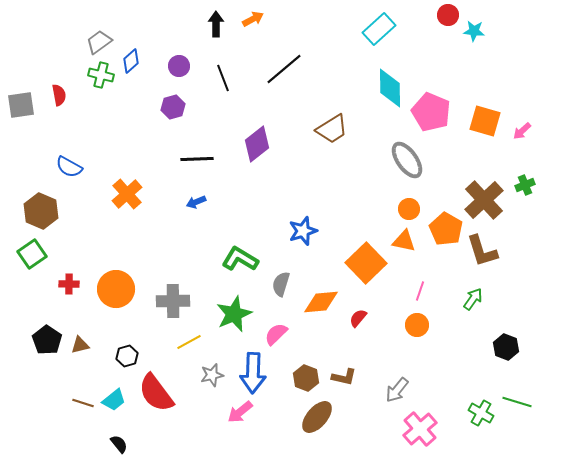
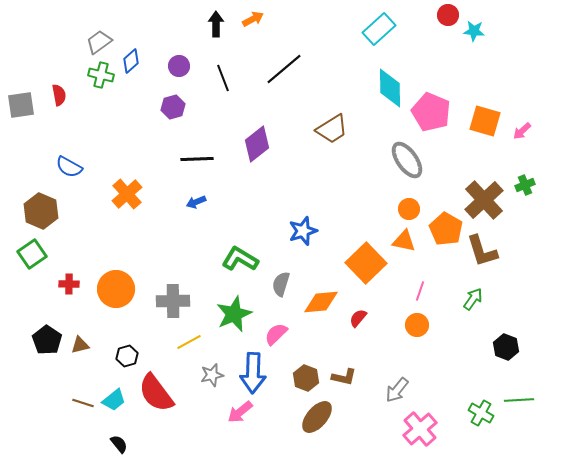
green line at (517, 402): moved 2 px right, 2 px up; rotated 20 degrees counterclockwise
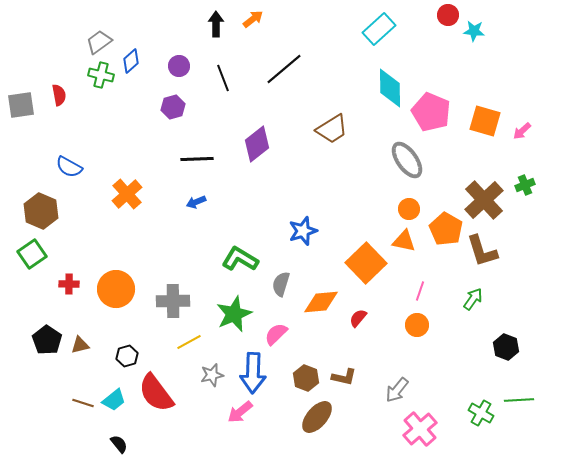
orange arrow at (253, 19): rotated 10 degrees counterclockwise
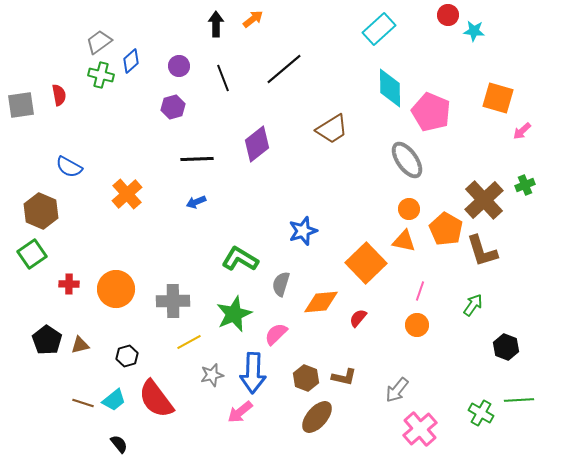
orange square at (485, 121): moved 13 px right, 23 px up
green arrow at (473, 299): moved 6 px down
red semicircle at (156, 393): moved 6 px down
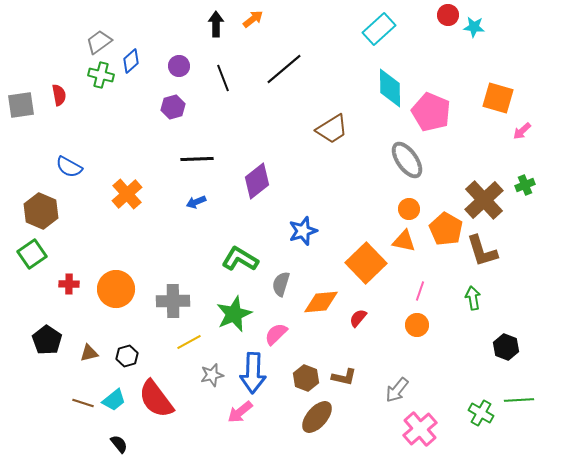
cyan star at (474, 31): moved 4 px up
purple diamond at (257, 144): moved 37 px down
green arrow at (473, 305): moved 7 px up; rotated 45 degrees counterclockwise
brown triangle at (80, 345): moved 9 px right, 8 px down
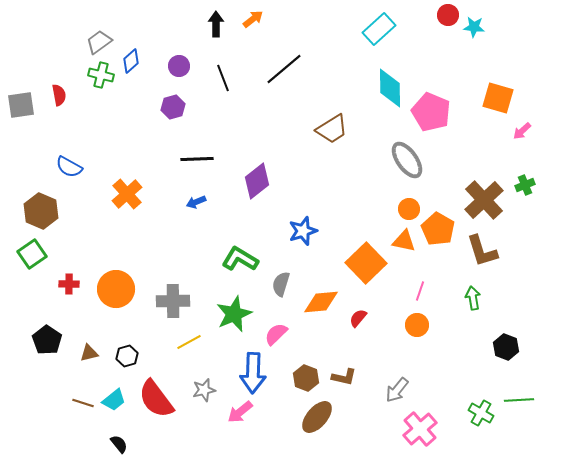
orange pentagon at (446, 229): moved 8 px left
gray star at (212, 375): moved 8 px left, 15 px down
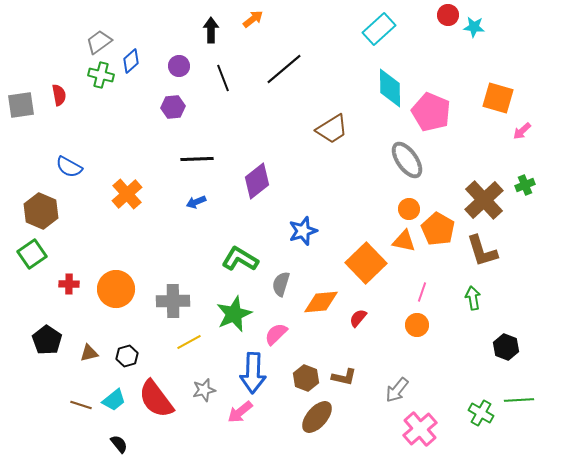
black arrow at (216, 24): moved 5 px left, 6 px down
purple hexagon at (173, 107): rotated 10 degrees clockwise
pink line at (420, 291): moved 2 px right, 1 px down
brown line at (83, 403): moved 2 px left, 2 px down
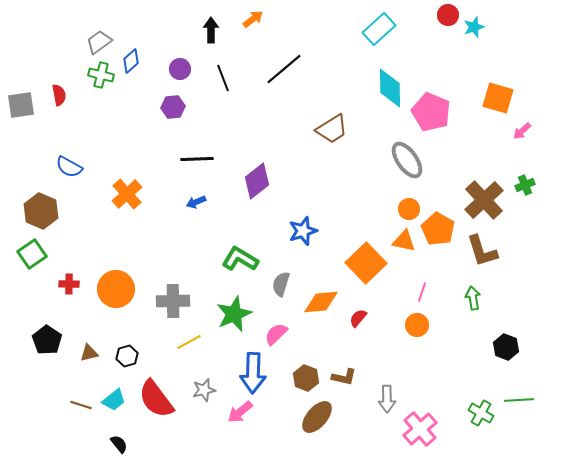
cyan star at (474, 27): rotated 25 degrees counterclockwise
purple circle at (179, 66): moved 1 px right, 3 px down
gray arrow at (397, 390): moved 10 px left, 9 px down; rotated 40 degrees counterclockwise
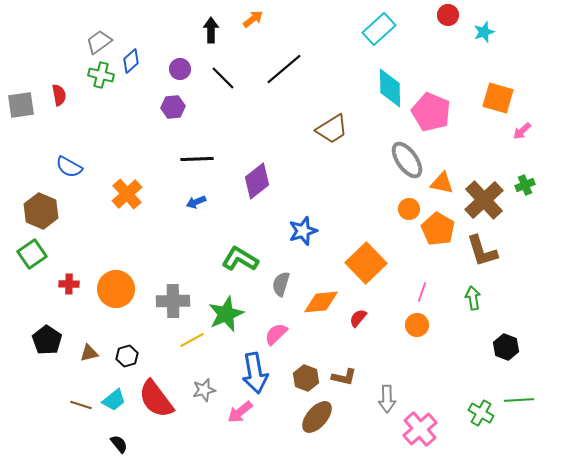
cyan star at (474, 27): moved 10 px right, 5 px down
black line at (223, 78): rotated 24 degrees counterclockwise
orange triangle at (404, 241): moved 38 px right, 58 px up
green star at (234, 314): moved 8 px left
yellow line at (189, 342): moved 3 px right, 2 px up
blue arrow at (253, 373): moved 2 px right; rotated 12 degrees counterclockwise
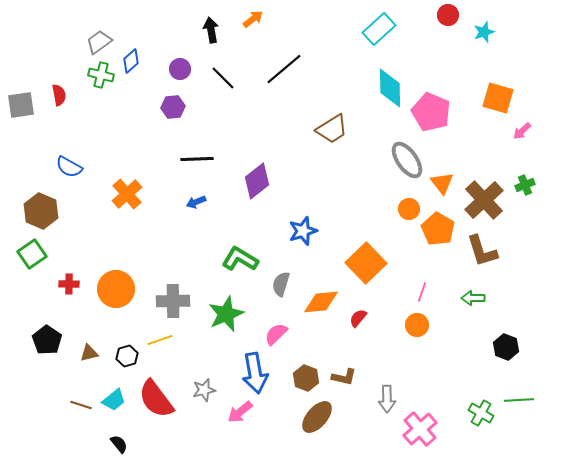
black arrow at (211, 30): rotated 10 degrees counterclockwise
orange triangle at (442, 183): rotated 40 degrees clockwise
green arrow at (473, 298): rotated 80 degrees counterclockwise
yellow line at (192, 340): moved 32 px left; rotated 10 degrees clockwise
